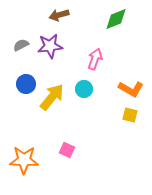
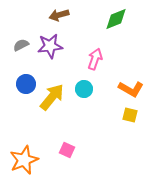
orange star: rotated 24 degrees counterclockwise
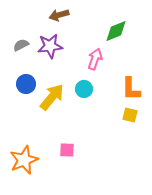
green diamond: moved 12 px down
orange L-shape: rotated 60 degrees clockwise
pink square: rotated 21 degrees counterclockwise
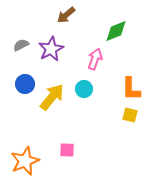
brown arrow: moved 7 px right; rotated 24 degrees counterclockwise
purple star: moved 1 px right, 3 px down; rotated 20 degrees counterclockwise
blue circle: moved 1 px left
orange star: moved 1 px right, 1 px down
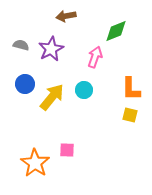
brown arrow: moved 1 px down; rotated 30 degrees clockwise
gray semicircle: rotated 42 degrees clockwise
pink arrow: moved 2 px up
cyan circle: moved 1 px down
orange star: moved 10 px right, 2 px down; rotated 16 degrees counterclockwise
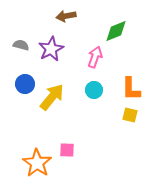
cyan circle: moved 10 px right
orange star: moved 2 px right
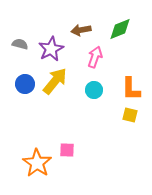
brown arrow: moved 15 px right, 14 px down
green diamond: moved 4 px right, 2 px up
gray semicircle: moved 1 px left, 1 px up
yellow arrow: moved 3 px right, 16 px up
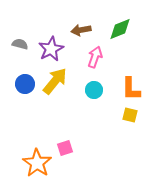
pink square: moved 2 px left, 2 px up; rotated 21 degrees counterclockwise
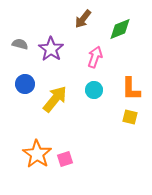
brown arrow: moved 2 px right, 11 px up; rotated 42 degrees counterclockwise
purple star: rotated 10 degrees counterclockwise
yellow arrow: moved 18 px down
yellow square: moved 2 px down
pink square: moved 11 px down
orange star: moved 9 px up
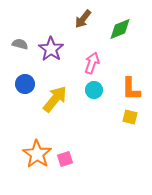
pink arrow: moved 3 px left, 6 px down
